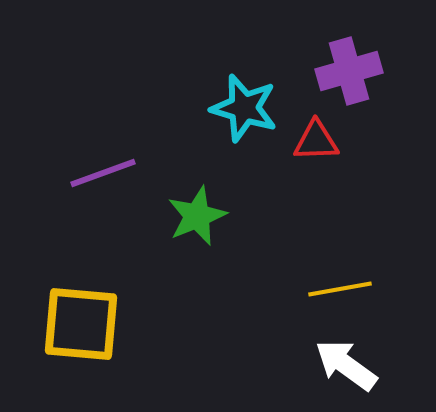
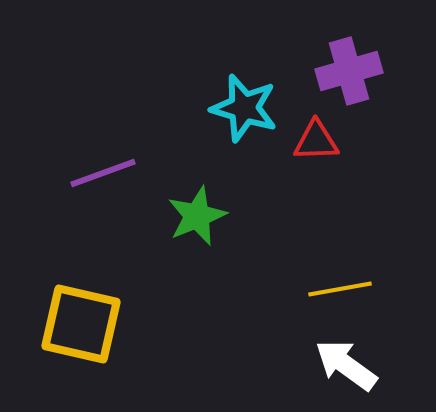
yellow square: rotated 8 degrees clockwise
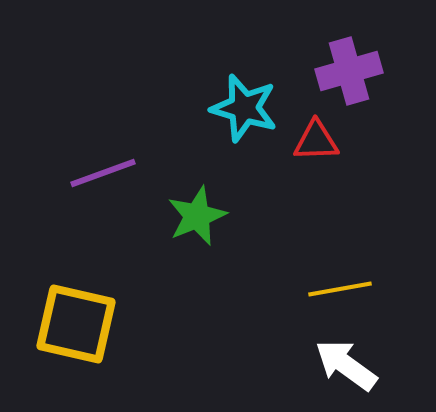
yellow square: moved 5 px left
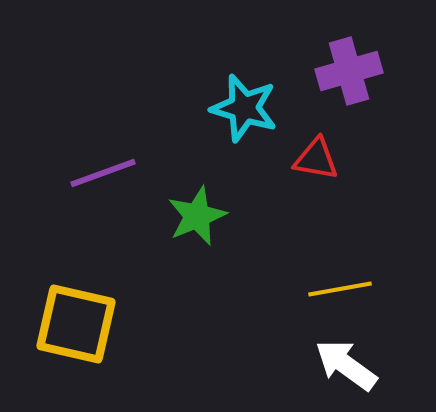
red triangle: moved 18 px down; rotated 12 degrees clockwise
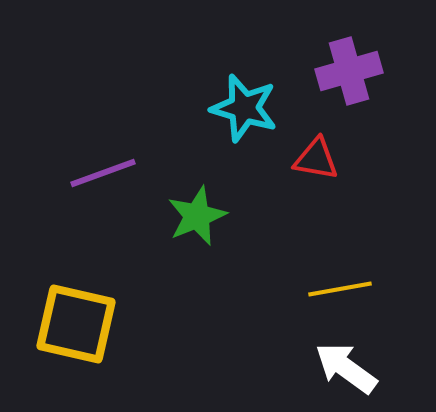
white arrow: moved 3 px down
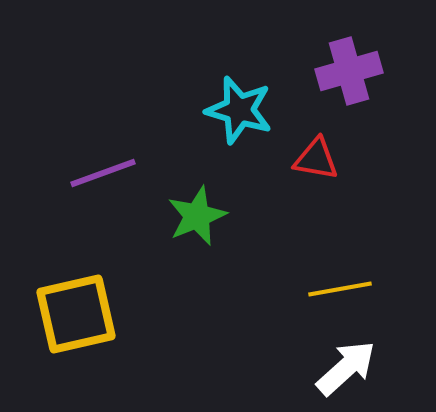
cyan star: moved 5 px left, 2 px down
yellow square: moved 10 px up; rotated 26 degrees counterclockwise
white arrow: rotated 102 degrees clockwise
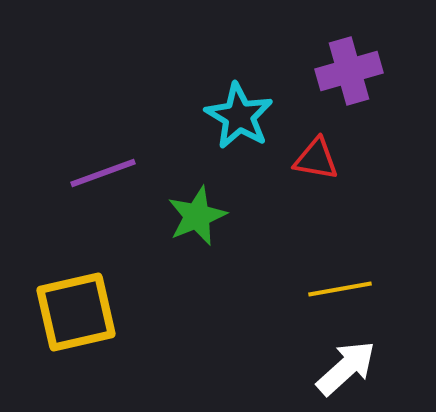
cyan star: moved 6 px down; rotated 14 degrees clockwise
yellow square: moved 2 px up
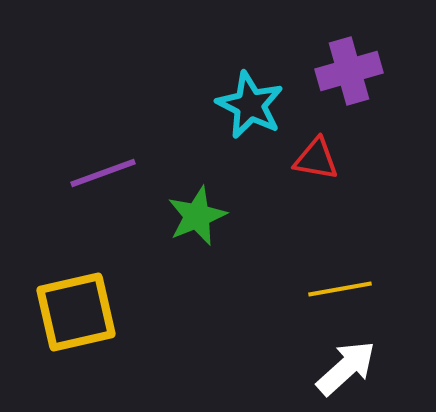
cyan star: moved 11 px right, 11 px up; rotated 4 degrees counterclockwise
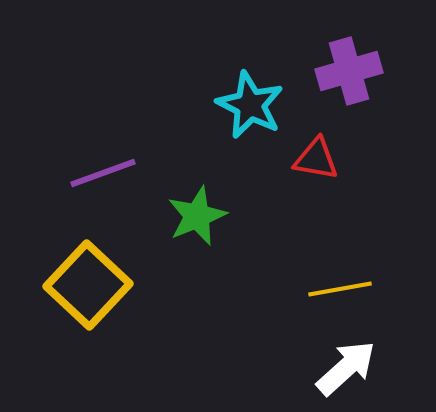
yellow square: moved 12 px right, 27 px up; rotated 34 degrees counterclockwise
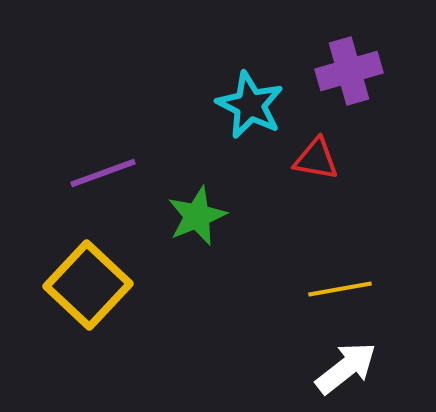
white arrow: rotated 4 degrees clockwise
